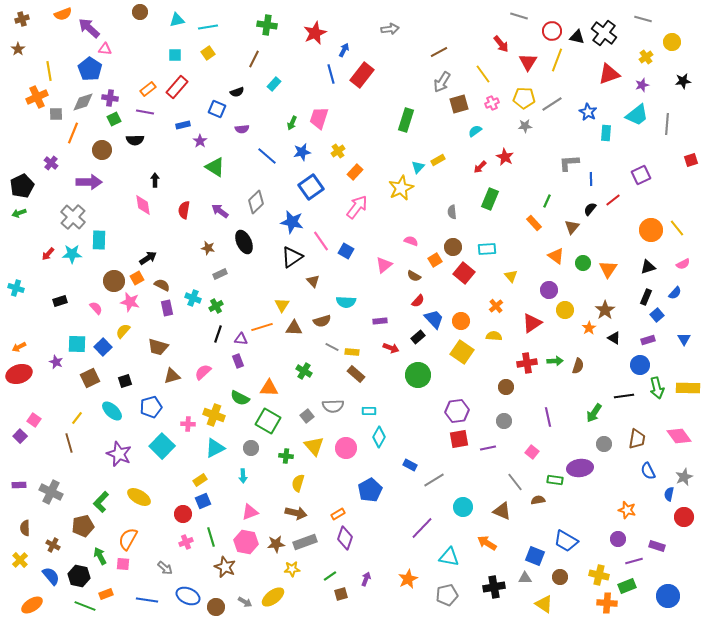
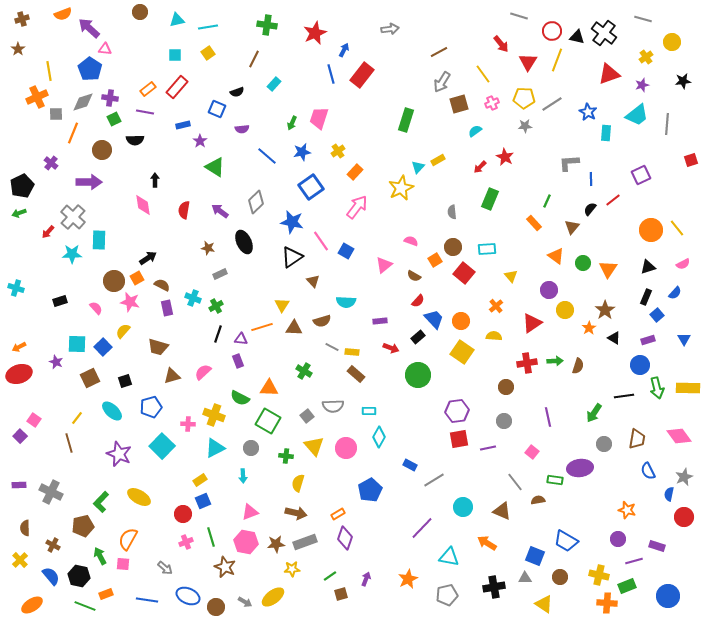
red arrow at (48, 254): moved 22 px up
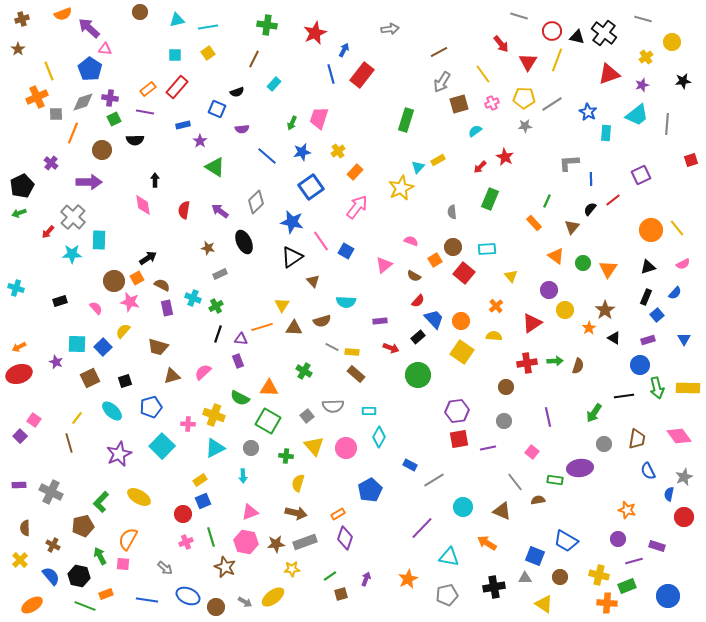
yellow line at (49, 71): rotated 12 degrees counterclockwise
purple star at (119, 454): rotated 25 degrees clockwise
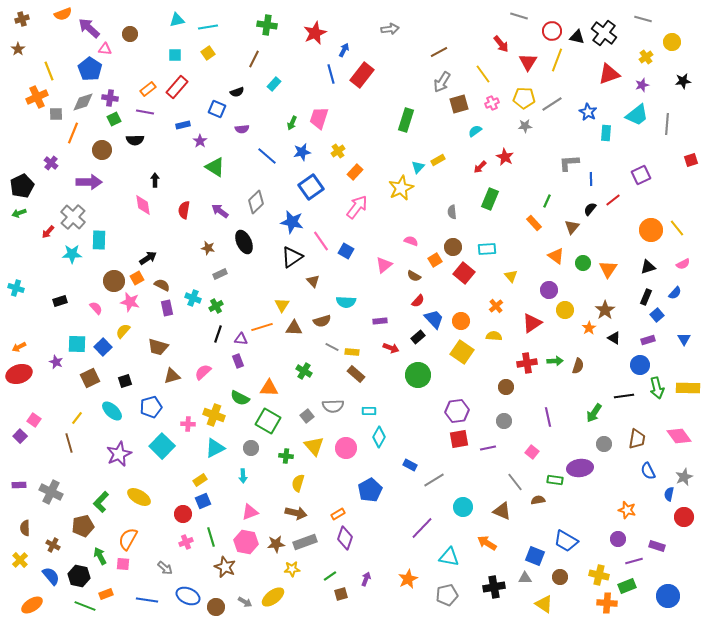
brown circle at (140, 12): moved 10 px left, 22 px down
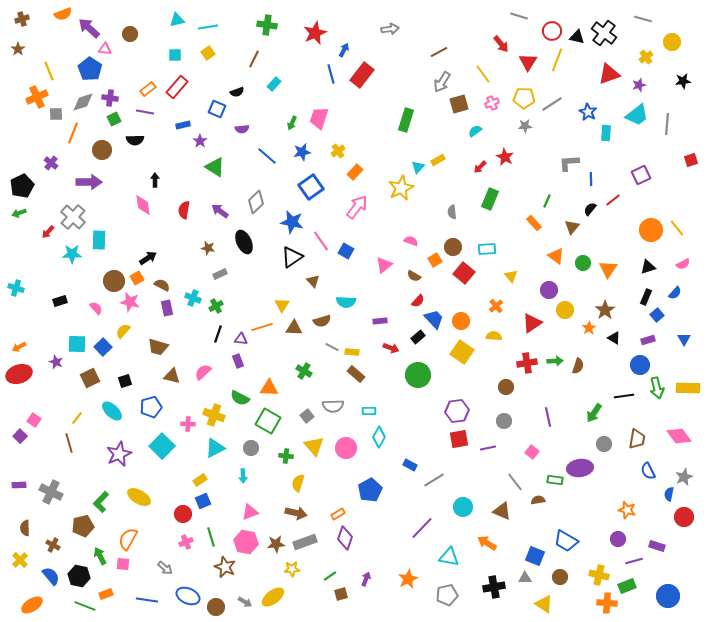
purple star at (642, 85): moved 3 px left
brown triangle at (172, 376): rotated 30 degrees clockwise
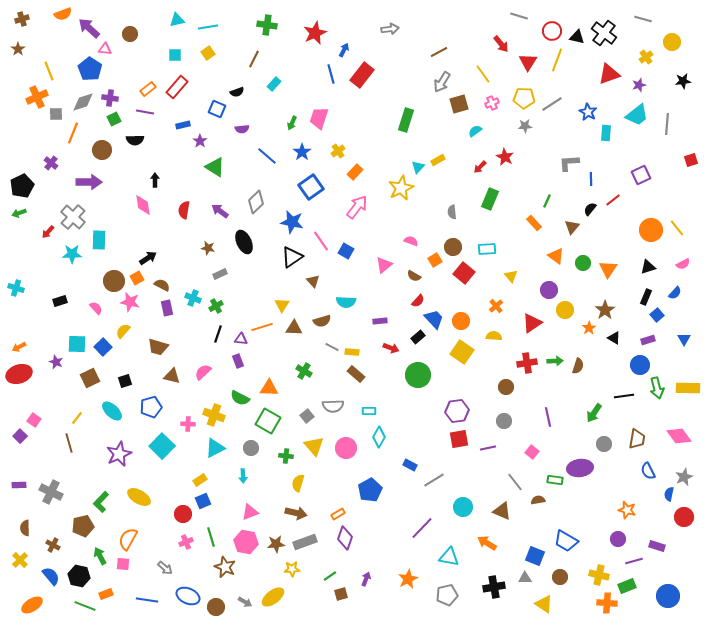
blue star at (302, 152): rotated 24 degrees counterclockwise
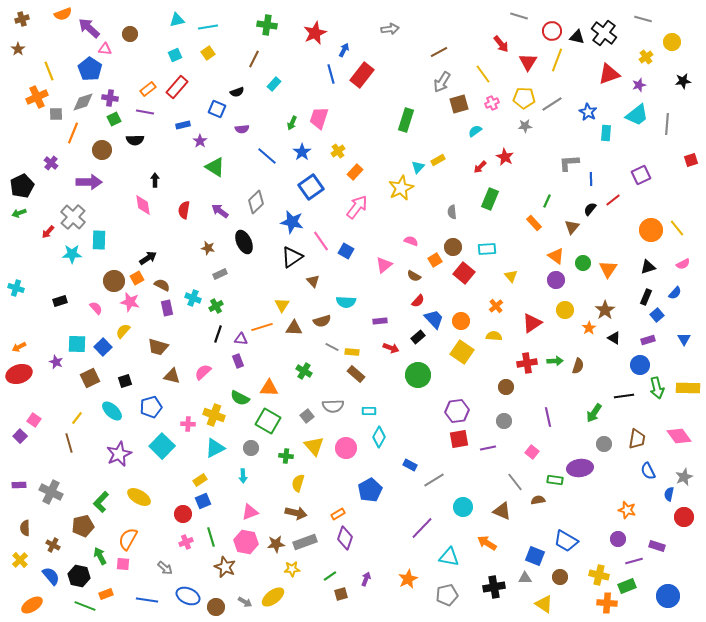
cyan square at (175, 55): rotated 24 degrees counterclockwise
purple circle at (549, 290): moved 7 px right, 10 px up
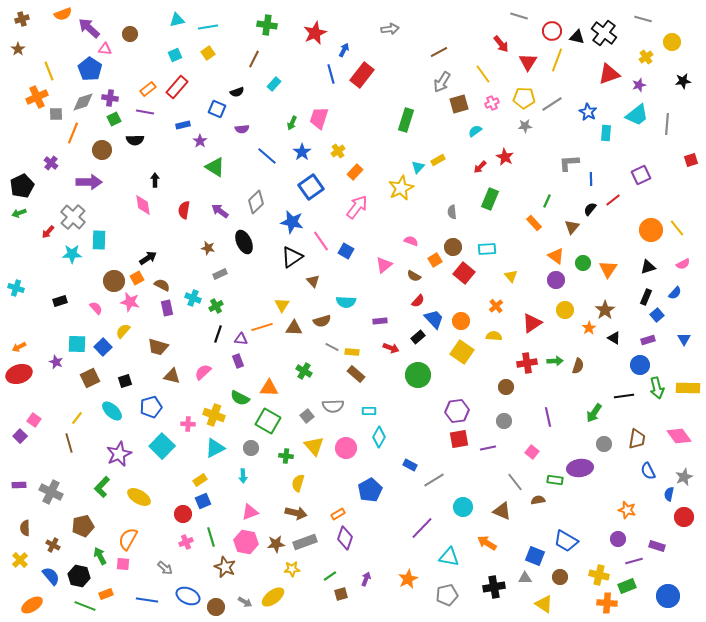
green L-shape at (101, 502): moved 1 px right, 15 px up
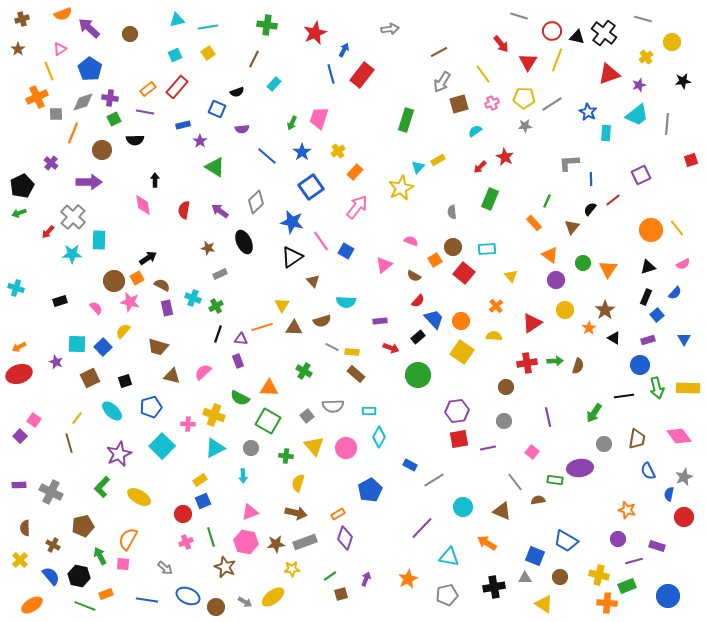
pink triangle at (105, 49): moved 45 px left; rotated 40 degrees counterclockwise
orange triangle at (556, 256): moved 6 px left, 1 px up
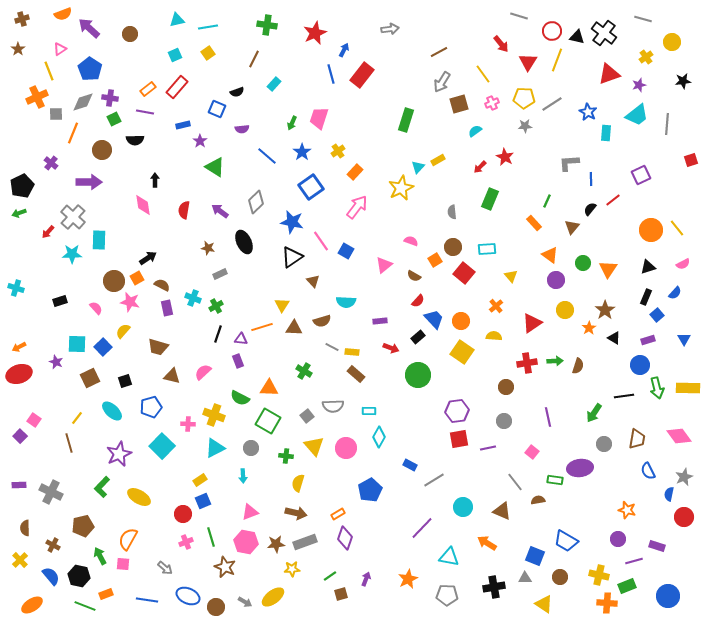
gray pentagon at (447, 595): rotated 15 degrees clockwise
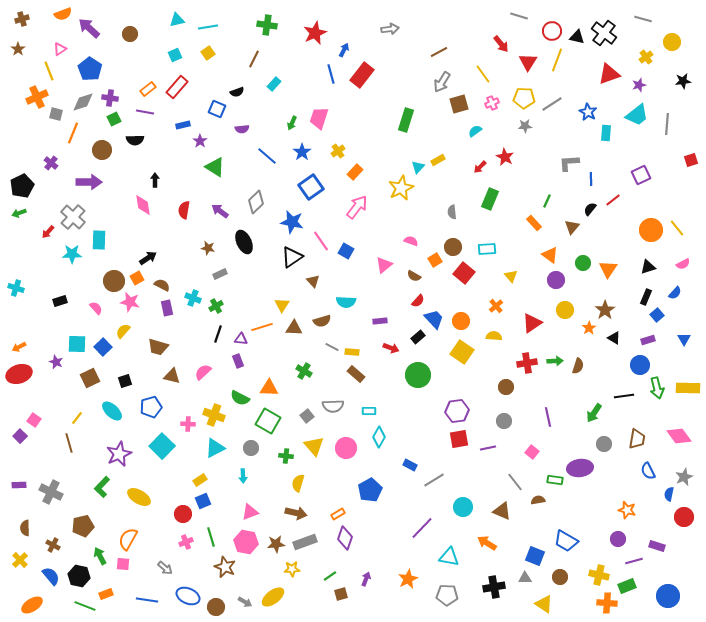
gray square at (56, 114): rotated 16 degrees clockwise
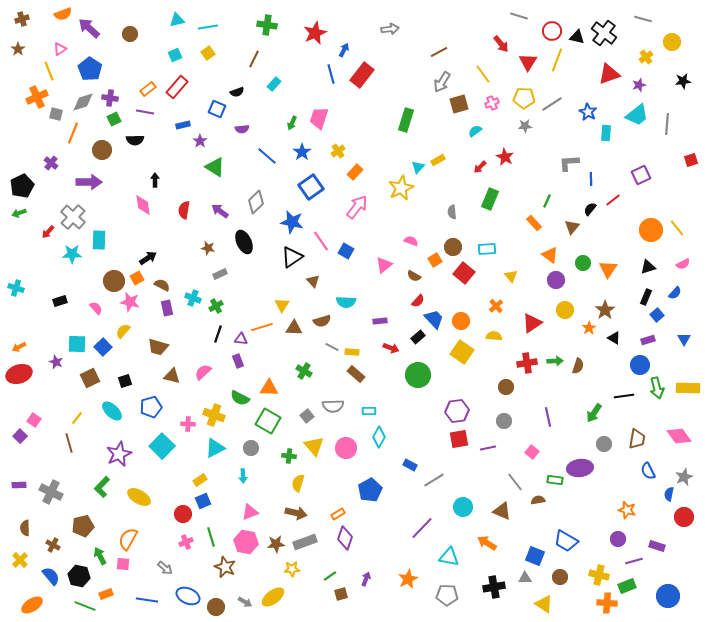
green cross at (286, 456): moved 3 px right
